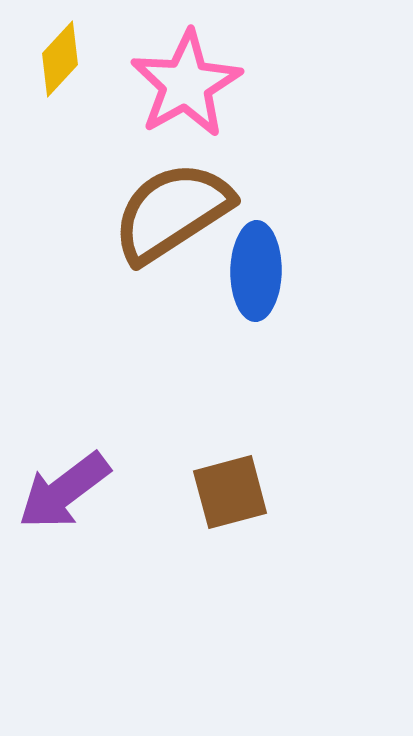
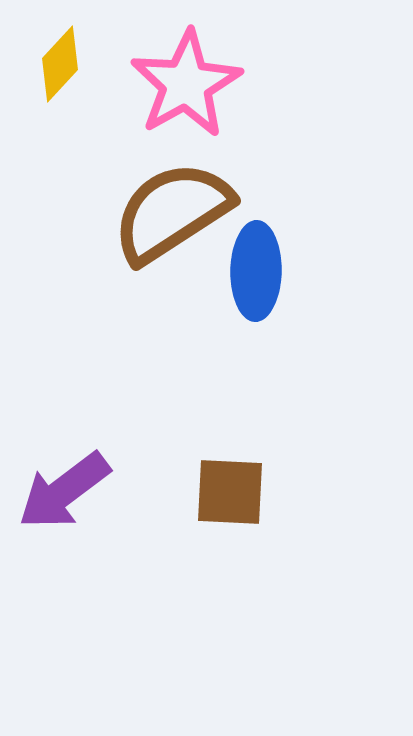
yellow diamond: moved 5 px down
brown square: rotated 18 degrees clockwise
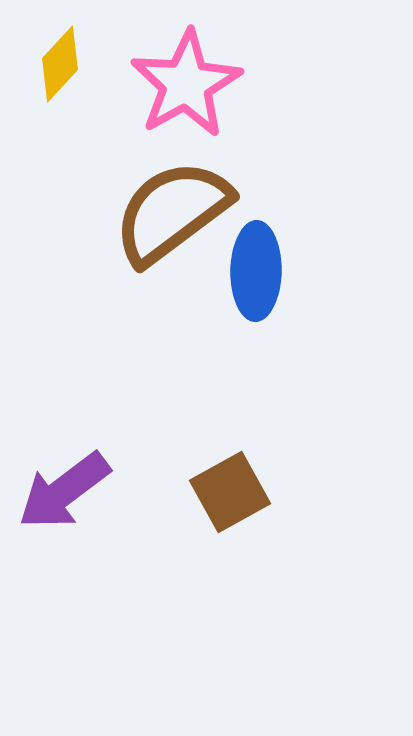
brown semicircle: rotated 4 degrees counterclockwise
brown square: rotated 32 degrees counterclockwise
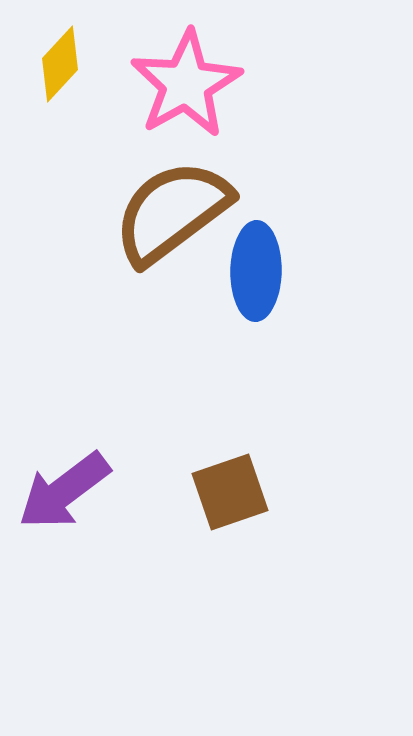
brown square: rotated 10 degrees clockwise
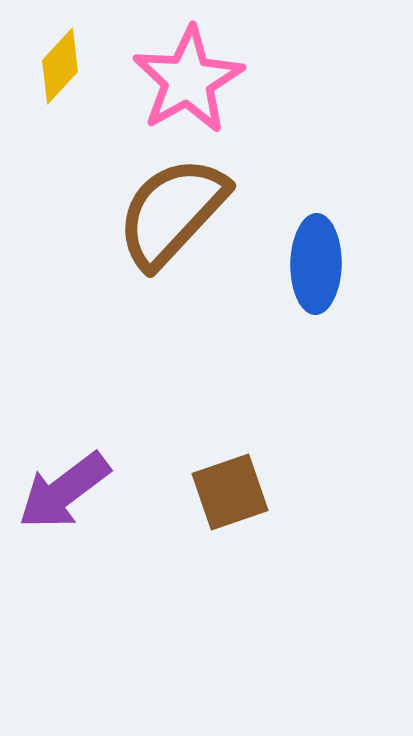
yellow diamond: moved 2 px down
pink star: moved 2 px right, 4 px up
brown semicircle: rotated 10 degrees counterclockwise
blue ellipse: moved 60 px right, 7 px up
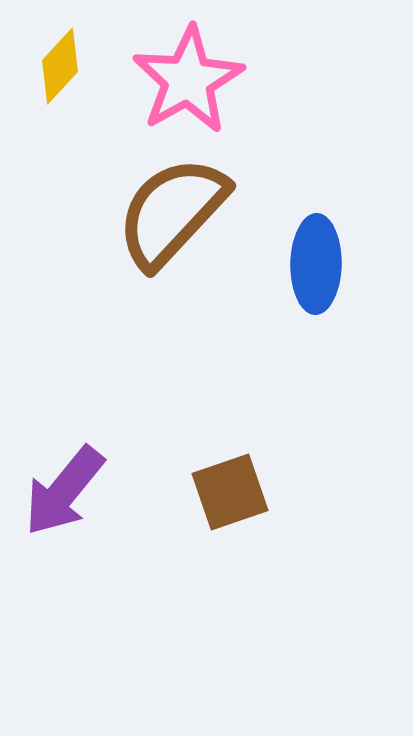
purple arrow: rotated 14 degrees counterclockwise
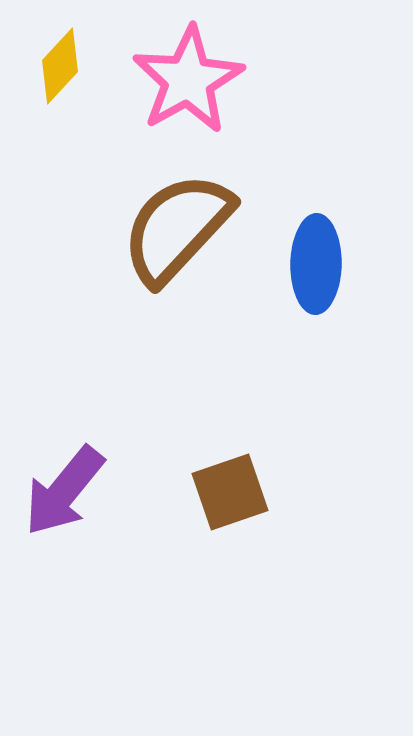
brown semicircle: moved 5 px right, 16 px down
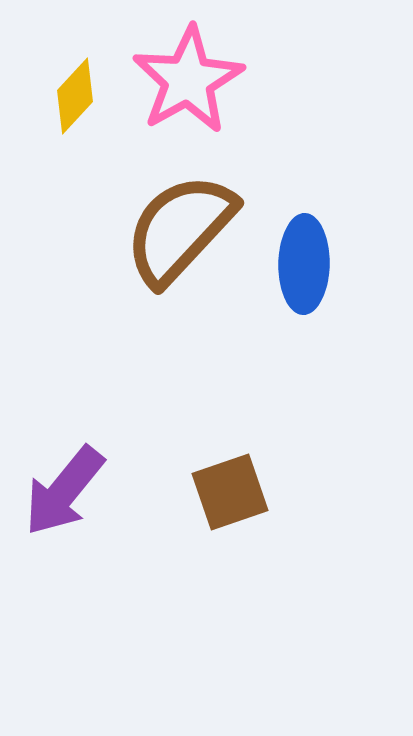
yellow diamond: moved 15 px right, 30 px down
brown semicircle: moved 3 px right, 1 px down
blue ellipse: moved 12 px left
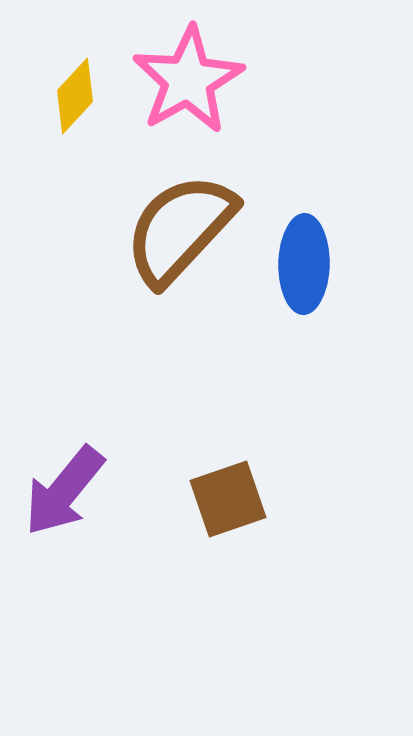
brown square: moved 2 px left, 7 px down
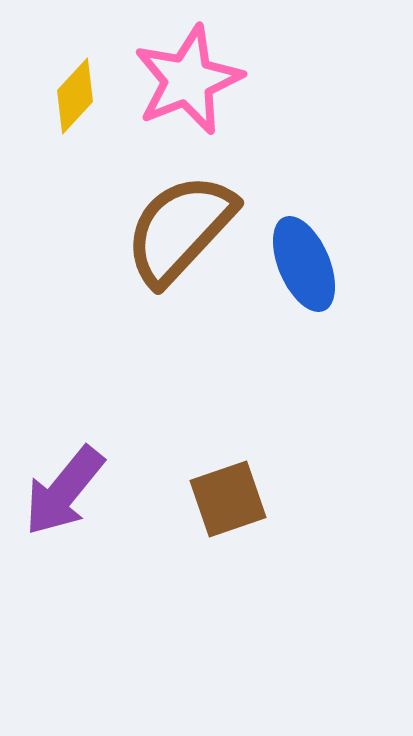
pink star: rotated 7 degrees clockwise
blue ellipse: rotated 24 degrees counterclockwise
